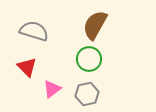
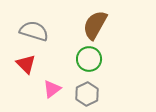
red triangle: moved 1 px left, 3 px up
gray hexagon: rotated 15 degrees counterclockwise
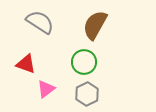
gray semicircle: moved 6 px right, 9 px up; rotated 16 degrees clockwise
green circle: moved 5 px left, 3 px down
red triangle: rotated 25 degrees counterclockwise
pink triangle: moved 6 px left
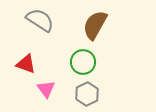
gray semicircle: moved 2 px up
green circle: moved 1 px left
pink triangle: rotated 30 degrees counterclockwise
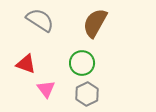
brown semicircle: moved 2 px up
green circle: moved 1 px left, 1 px down
